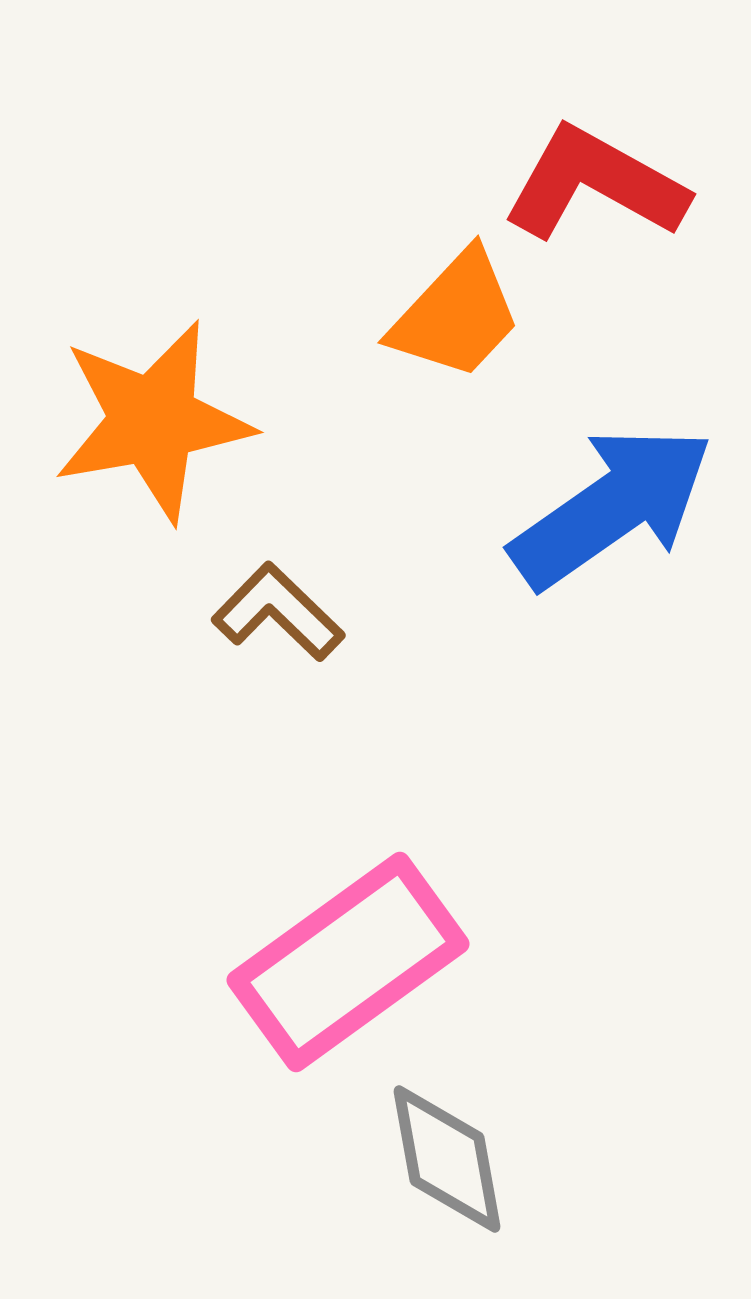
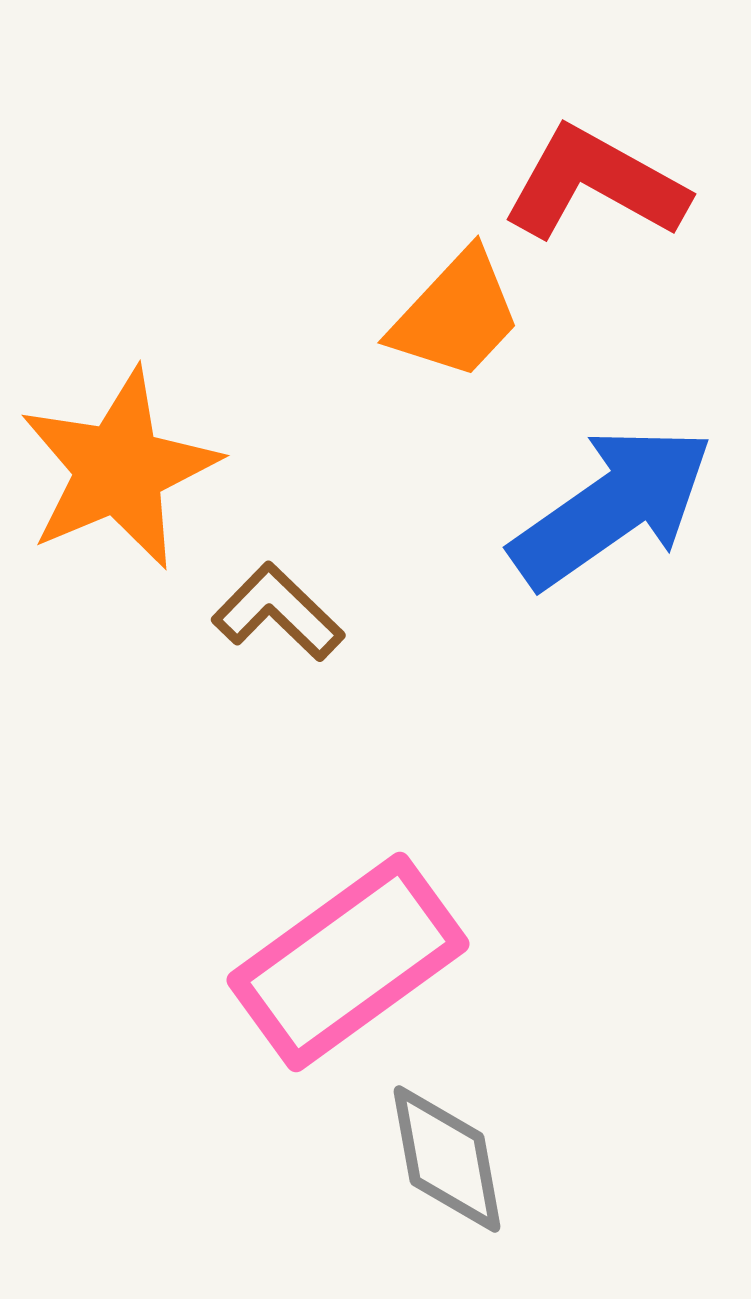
orange star: moved 34 px left, 48 px down; rotated 13 degrees counterclockwise
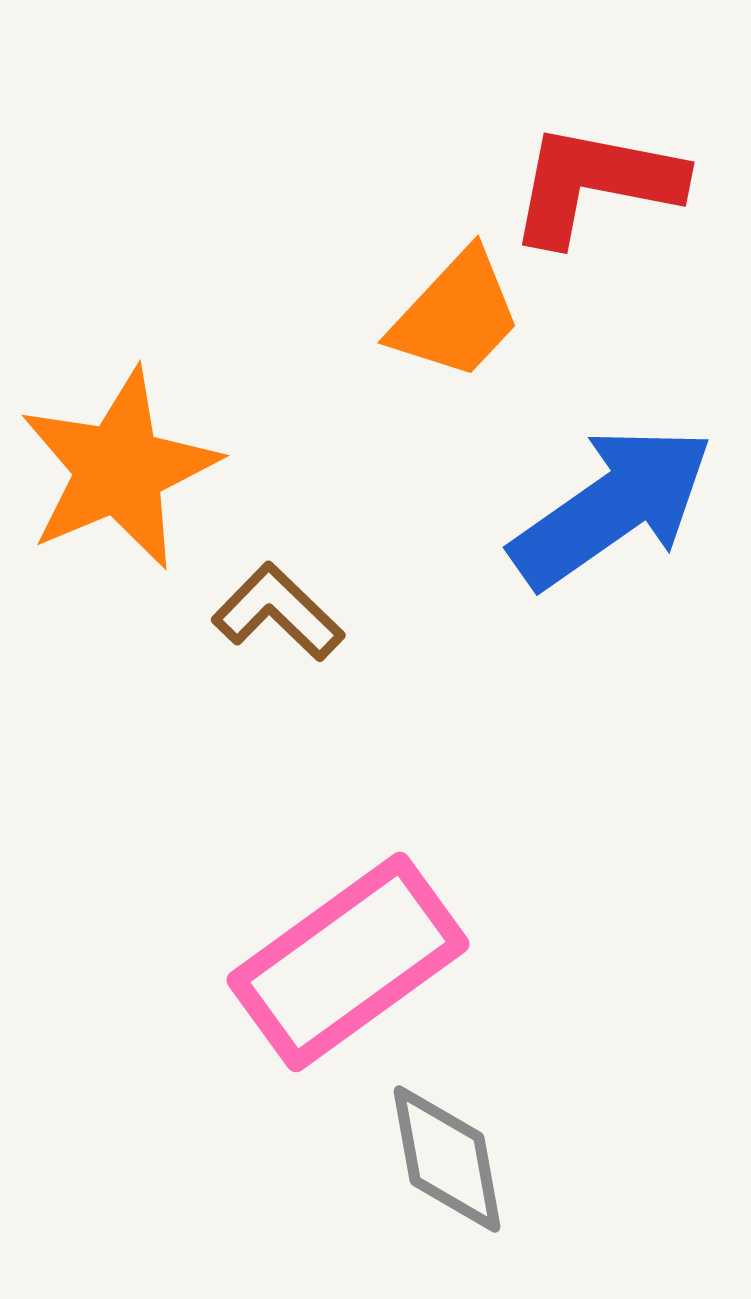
red L-shape: rotated 18 degrees counterclockwise
